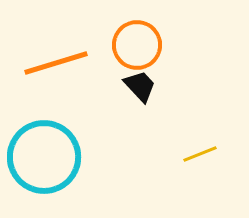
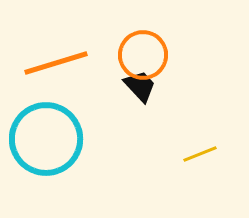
orange circle: moved 6 px right, 10 px down
cyan circle: moved 2 px right, 18 px up
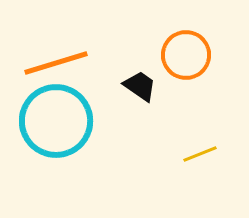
orange circle: moved 43 px right
black trapezoid: rotated 12 degrees counterclockwise
cyan circle: moved 10 px right, 18 px up
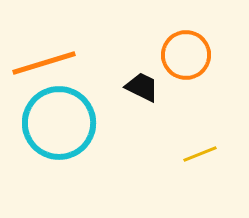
orange line: moved 12 px left
black trapezoid: moved 2 px right, 1 px down; rotated 9 degrees counterclockwise
cyan circle: moved 3 px right, 2 px down
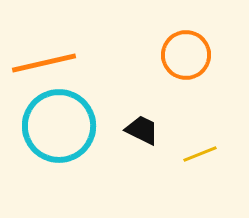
orange line: rotated 4 degrees clockwise
black trapezoid: moved 43 px down
cyan circle: moved 3 px down
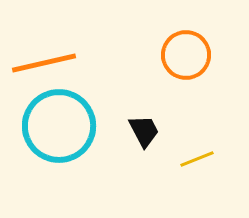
black trapezoid: moved 2 px right, 1 px down; rotated 36 degrees clockwise
yellow line: moved 3 px left, 5 px down
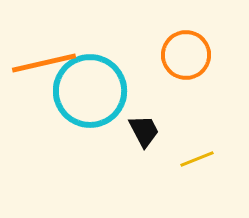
cyan circle: moved 31 px right, 35 px up
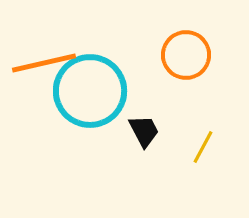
yellow line: moved 6 px right, 12 px up; rotated 40 degrees counterclockwise
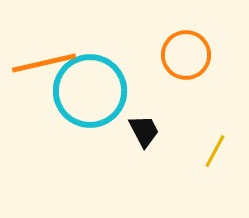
yellow line: moved 12 px right, 4 px down
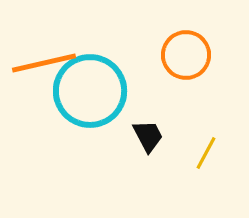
black trapezoid: moved 4 px right, 5 px down
yellow line: moved 9 px left, 2 px down
